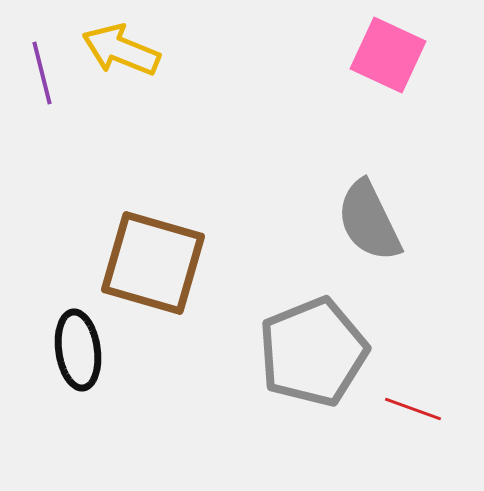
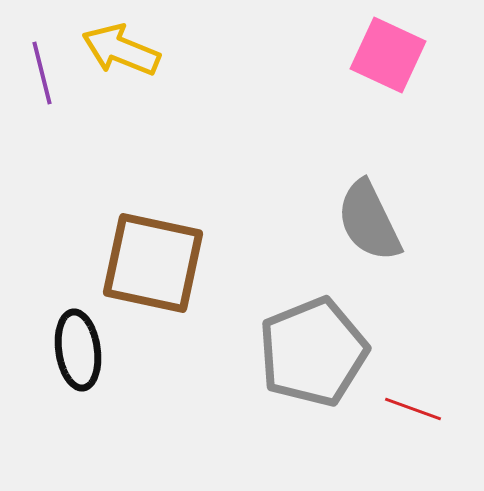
brown square: rotated 4 degrees counterclockwise
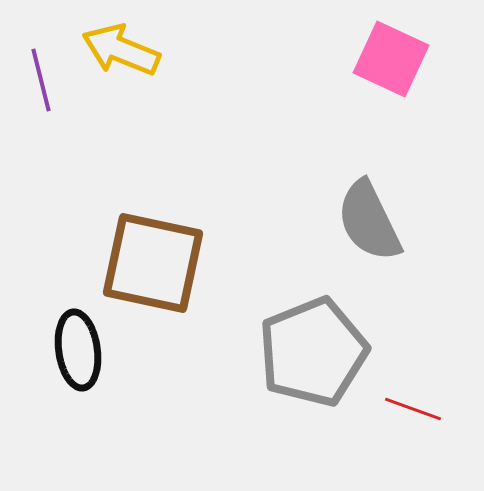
pink square: moved 3 px right, 4 px down
purple line: moved 1 px left, 7 px down
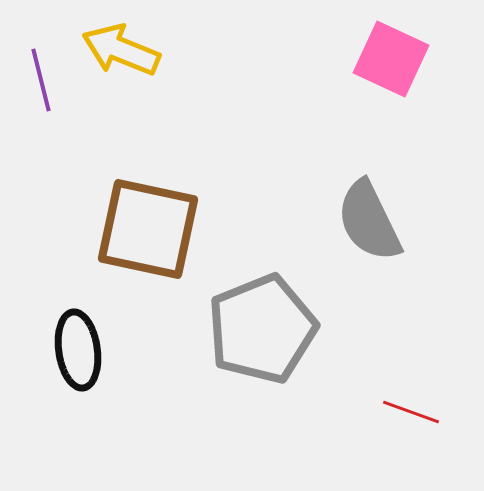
brown square: moved 5 px left, 34 px up
gray pentagon: moved 51 px left, 23 px up
red line: moved 2 px left, 3 px down
